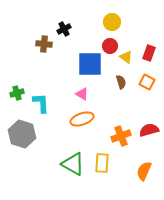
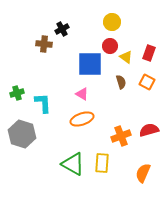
black cross: moved 2 px left
cyan L-shape: moved 2 px right
orange semicircle: moved 1 px left, 2 px down
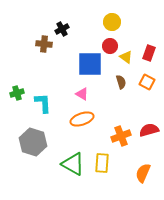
gray hexagon: moved 11 px right, 8 px down
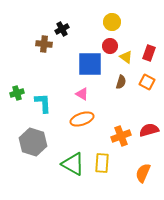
brown semicircle: rotated 32 degrees clockwise
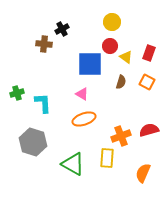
orange ellipse: moved 2 px right
yellow rectangle: moved 5 px right, 5 px up
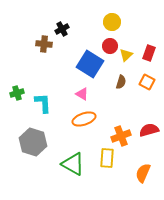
yellow triangle: moved 2 px up; rotated 40 degrees clockwise
blue square: rotated 32 degrees clockwise
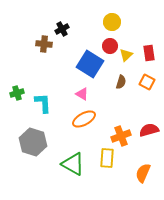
red rectangle: rotated 28 degrees counterclockwise
orange ellipse: rotated 10 degrees counterclockwise
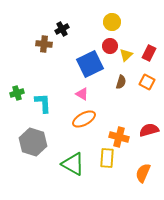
red rectangle: rotated 35 degrees clockwise
blue square: rotated 32 degrees clockwise
orange cross: moved 2 px left, 1 px down; rotated 36 degrees clockwise
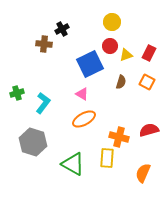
yellow triangle: rotated 24 degrees clockwise
cyan L-shape: rotated 40 degrees clockwise
